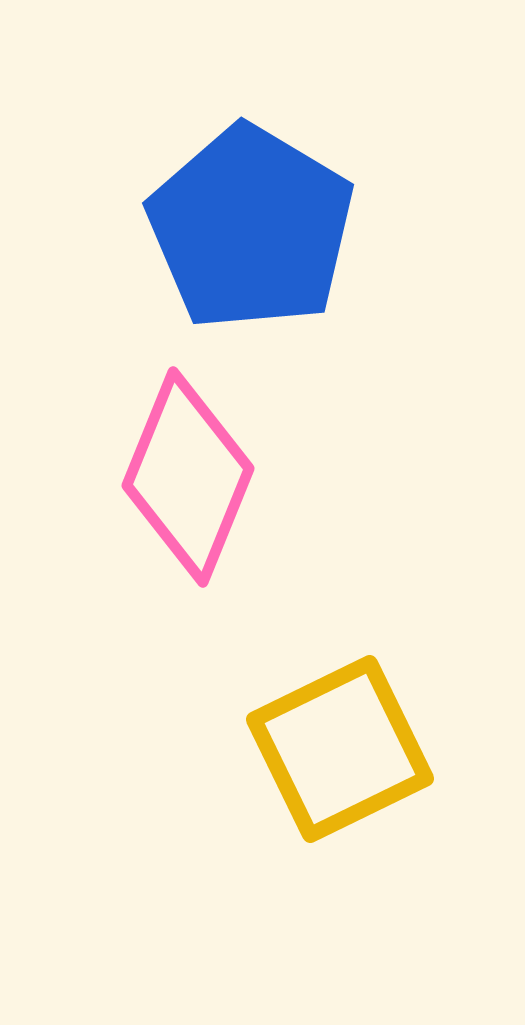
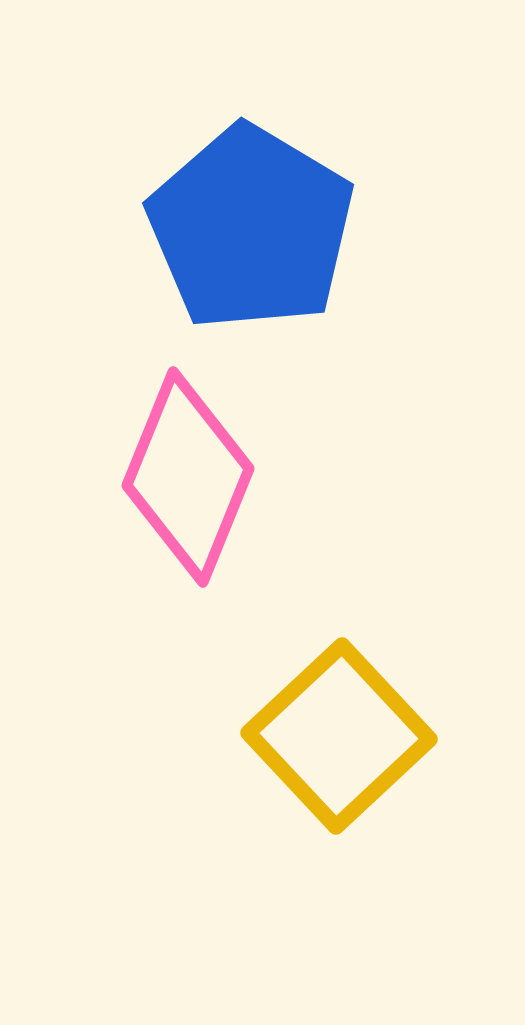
yellow square: moved 1 px left, 13 px up; rotated 17 degrees counterclockwise
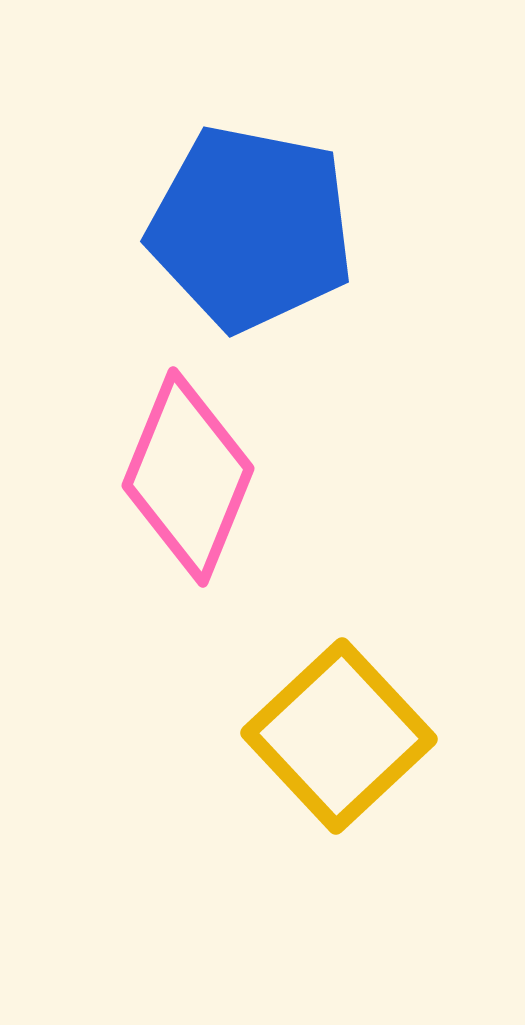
blue pentagon: rotated 20 degrees counterclockwise
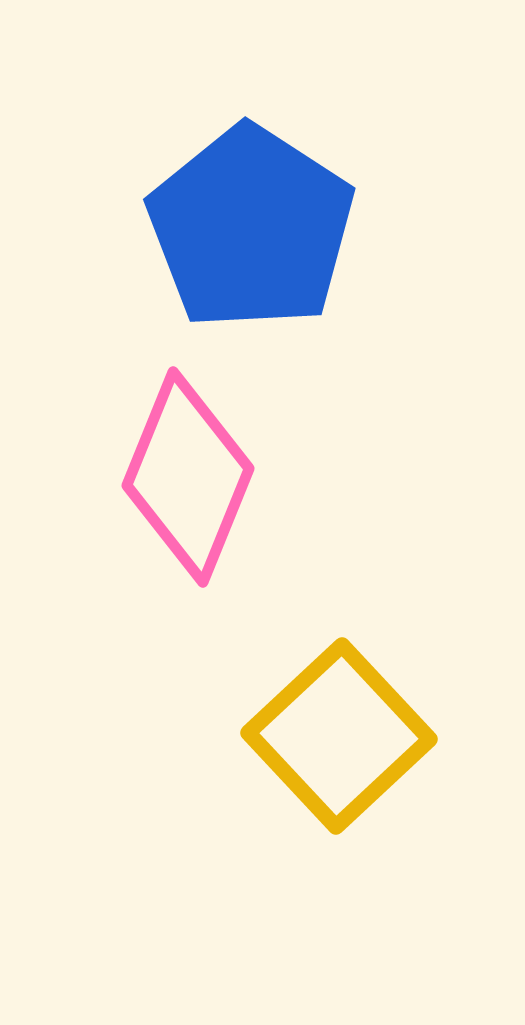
blue pentagon: rotated 22 degrees clockwise
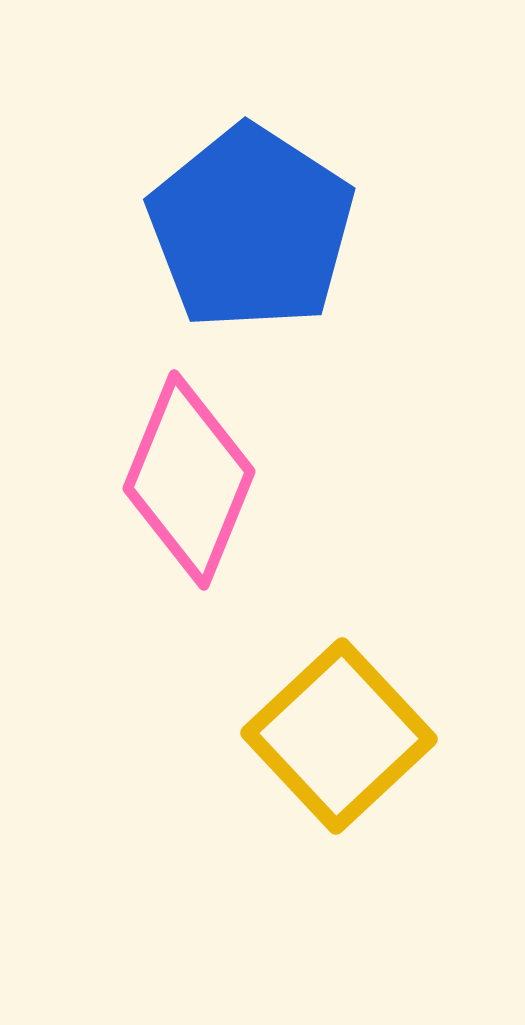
pink diamond: moved 1 px right, 3 px down
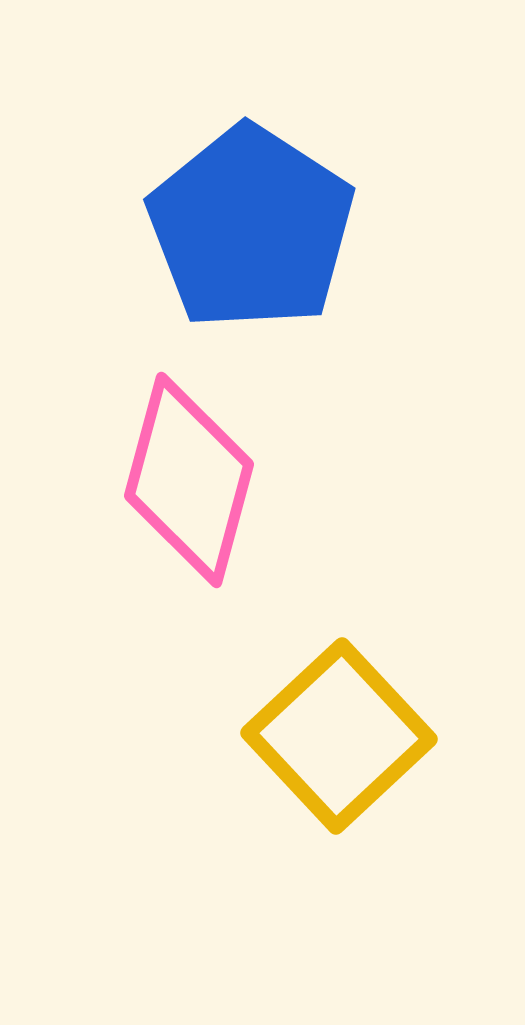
pink diamond: rotated 7 degrees counterclockwise
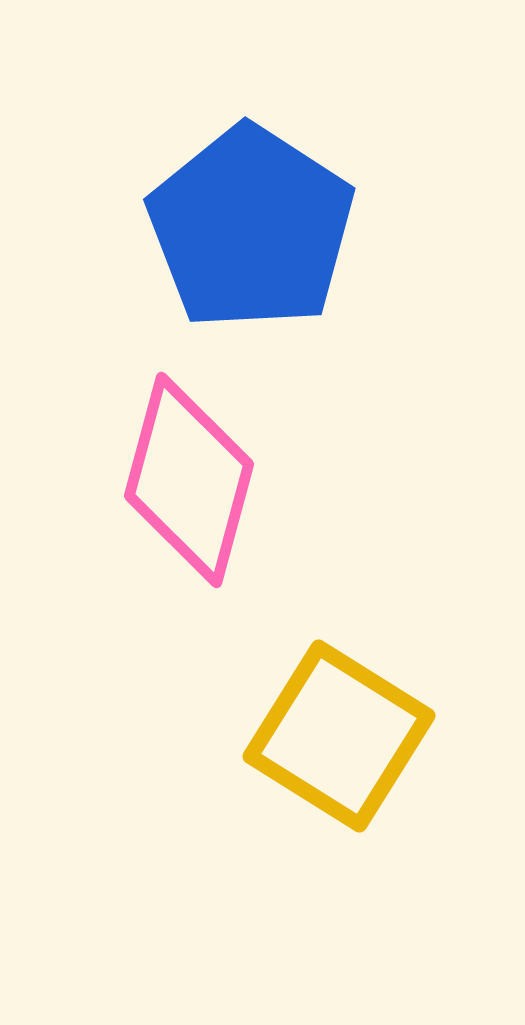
yellow square: rotated 15 degrees counterclockwise
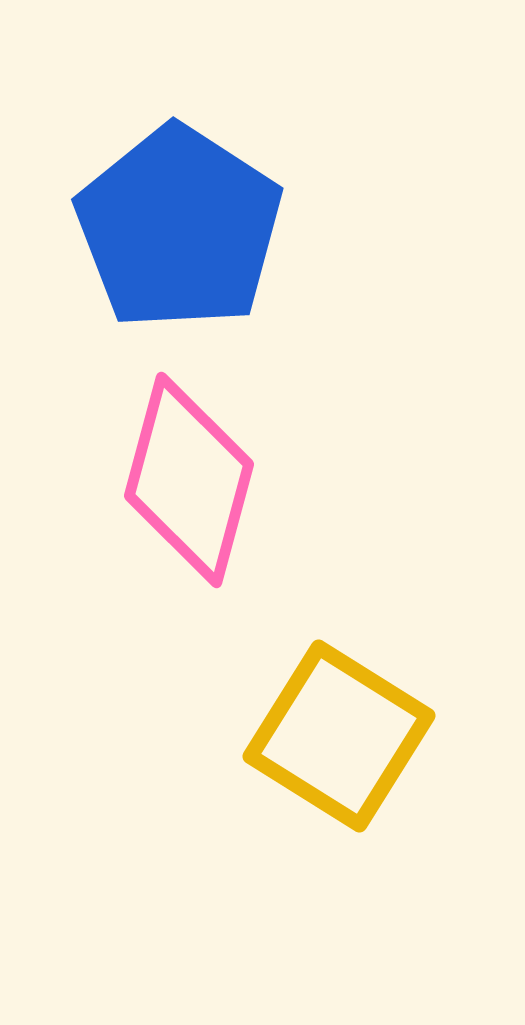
blue pentagon: moved 72 px left
